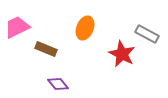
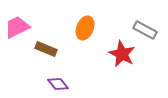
gray rectangle: moved 2 px left, 4 px up
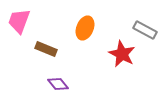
pink trapezoid: moved 2 px right, 6 px up; rotated 44 degrees counterclockwise
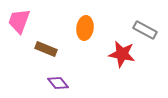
orange ellipse: rotated 15 degrees counterclockwise
red star: rotated 16 degrees counterclockwise
purple diamond: moved 1 px up
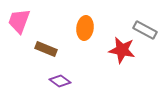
red star: moved 4 px up
purple diamond: moved 2 px right, 2 px up; rotated 15 degrees counterclockwise
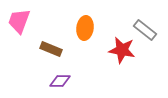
gray rectangle: rotated 10 degrees clockwise
brown rectangle: moved 5 px right
purple diamond: rotated 35 degrees counterclockwise
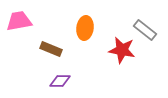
pink trapezoid: rotated 60 degrees clockwise
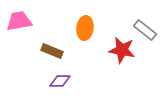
brown rectangle: moved 1 px right, 2 px down
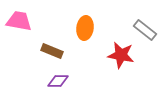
pink trapezoid: rotated 20 degrees clockwise
red star: moved 1 px left, 5 px down
purple diamond: moved 2 px left
